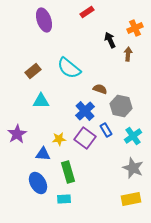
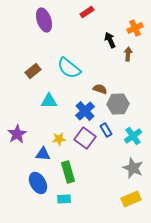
cyan triangle: moved 8 px right
gray hexagon: moved 3 px left, 2 px up; rotated 15 degrees counterclockwise
yellow rectangle: rotated 12 degrees counterclockwise
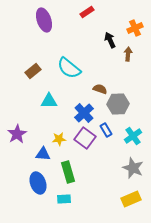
blue cross: moved 1 px left, 2 px down
blue ellipse: rotated 10 degrees clockwise
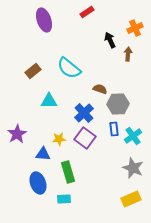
blue rectangle: moved 8 px right, 1 px up; rotated 24 degrees clockwise
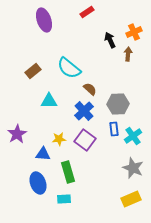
orange cross: moved 1 px left, 4 px down
brown semicircle: moved 10 px left; rotated 24 degrees clockwise
blue cross: moved 2 px up
purple square: moved 2 px down
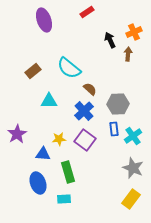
yellow rectangle: rotated 30 degrees counterclockwise
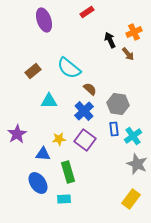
brown arrow: rotated 136 degrees clockwise
gray hexagon: rotated 10 degrees clockwise
gray star: moved 4 px right, 4 px up
blue ellipse: rotated 15 degrees counterclockwise
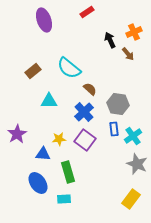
blue cross: moved 1 px down
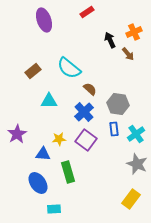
cyan cross: moved 3 px right, 2 px up
purple square: moved 1 px right
cyan rectangle: moved 10 px left, 10 px down
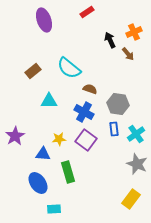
brown semicircle: rotated 24 degrees counterclockwise
blue cross: rotated 18 degrees counterclockwise
purple star: moved 2 px left, 2 px down
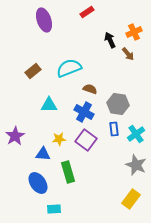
cyan semicircle: rotated 120 degrees clockwise
cyan triangle: moved 4 px down
gray star: moved 1 px left, 1 px down
